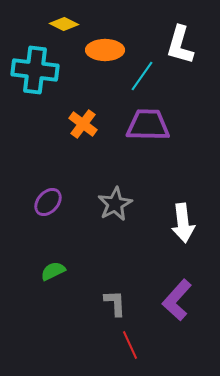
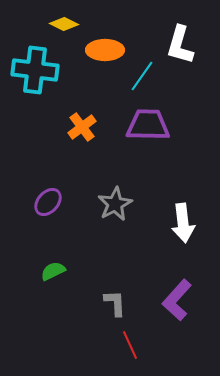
orange cross: moved 1 px left, 3 px down; rotated 16 degrees clockwise
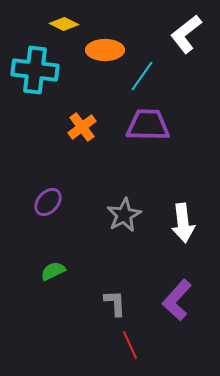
white L-shape: moved 6 px right, 11 px up; rotated 36 degrees clockwise
gray star: moved 9 px right, 11 px down
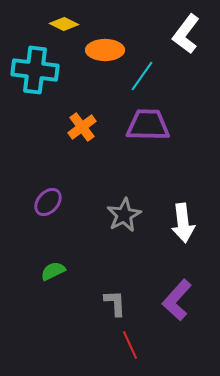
white L-shape: rotated 15 degrees counterclockwise
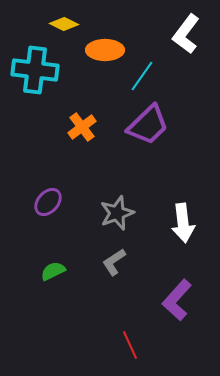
purple trapezoid: rotated 135 degrees clockwise
gray star: moved 7 px left, 2 px up; rotated 8 degrees clockwise
gray L-shape: moved 1 px left, 41 px up; rotated 120 degrees counterclockwise
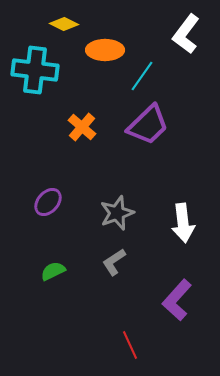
orange cross: rotated 12 degrees counterclockwise
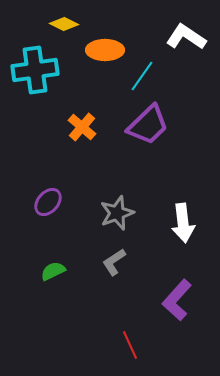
white L-shape: moved 3 px down; rotated 87 degrees clockwise
cyan cross: rotated 15 degrees counterclockwise
